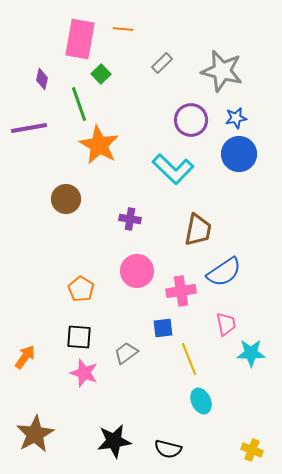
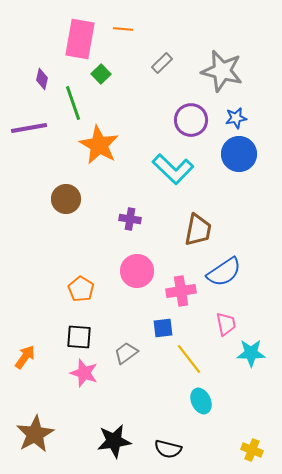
green line: moved 6 px left, 1 px up
yellow line: rotated 16 degrees counterclockwise
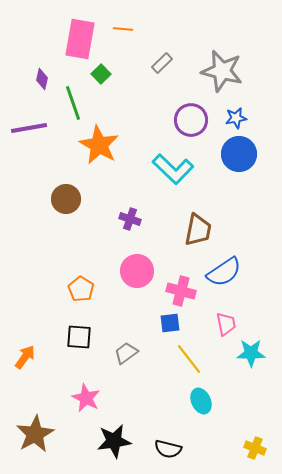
purple cross: rotated 10 degrees clockwise
pink cross: rotated 24 degrees clockwise
blue square: moved 7 px right, 5 px up
pink star: moved 2 px right, 25 px down; rotated 8 degrees clockwise
yellow cross: moved 3 px right, 2 px up
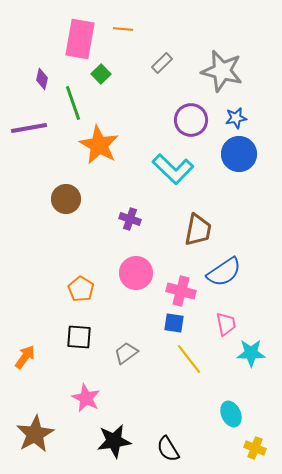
pink circle: moved 1 px left, 2 px down
blue square: moved 4 px right; rotated 15 degrees clockwise
cyan ellipse: moved 30 px right, 13 px down
black semicircle: rotated 44 degrees clockwise
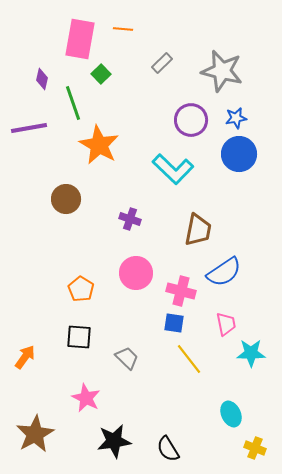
gray trapezoid: moved 1 px right, 5 px down; rotated 80 degrees clockwise
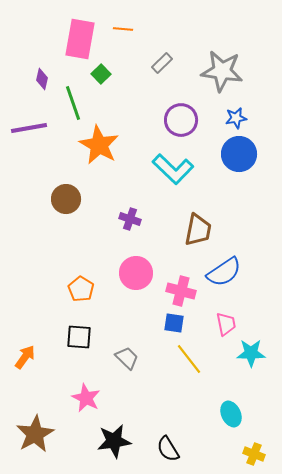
gray star: rotated 6 degrees counterclockwise
purple circle: moved 10 px left
yellow cross: moved 1 px left, 6 px down
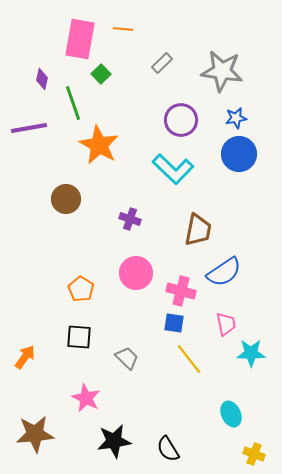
brown star: rotated 24 degrees clockwise
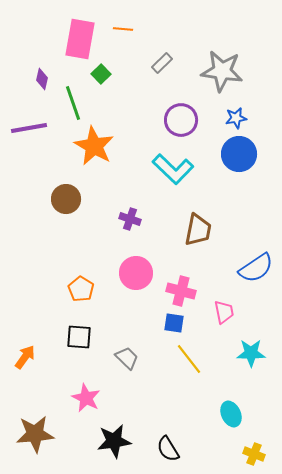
orange star: moved 5 px left, 1 px down
blue semicircle: moved 32 px right, 4 px up
pink trapezoid: moved 2 px left, 12 px up
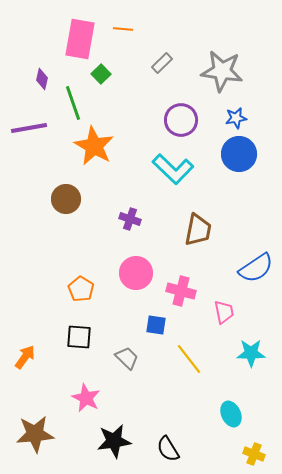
blue square: moved 18 px left, 2 px down
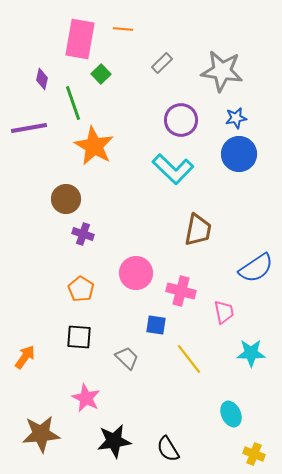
purple cross: moved 47 px left, 15 px down
brown star: moved 6 px right
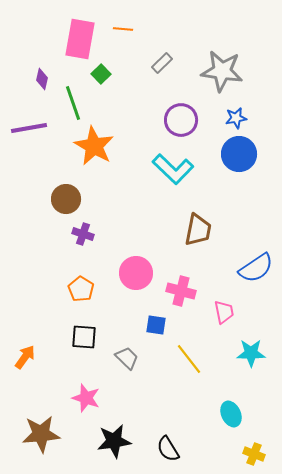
black square: moved 5 px right
pink star: rotated 8 degrees counterclockwise
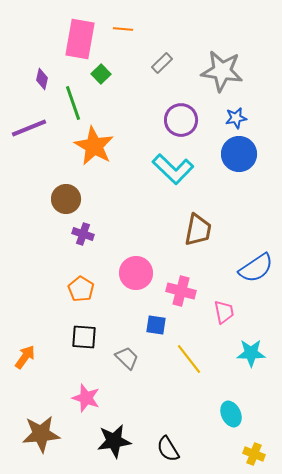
purple line: rotated 12 degrees counterclockwise
